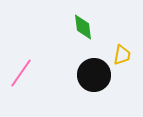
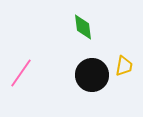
yellow trapezoid: moved 2 px right, 11 px down
black circle: moved 2 px left
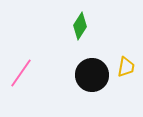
green diamond: moved 3 px left, 1 px up; rotated 40 degrees clockwise
yellow trapezoid: moved 2 px right, 1 px down
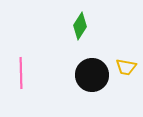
yellow trapezoid: rotated 90 degrees clockwise
pink line: rotated 36 degrees counterclockwise
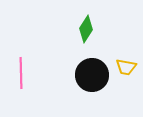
green diamond: moved 6 px right, 3 px down
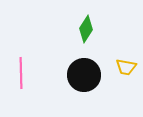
black circle: moved 8 px left
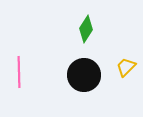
yellow trapezoid: rotated 125 degrees clockwise
pink line: moved 2 px left, 1 px up
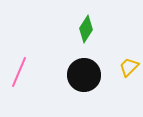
yellow trapezoid: moved 3 px right
pink line: rotated 24 degrees clockwise
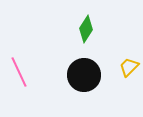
pink line: rotated 48 degrees counterclockwise
